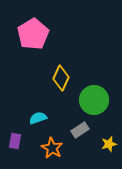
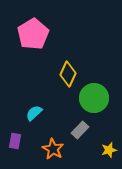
yellow diamond: moved 7 px right, 4 px up
green circle: moved 2 px up
cyan semicircle: moved 4 px left, 5 px up; rotated 24 degrees counterclockwise
gray rectangle: rotated 12 degrees counterclockwise
yellow star: moved 6 px down
orange star: moved 1 px right, 1 px down
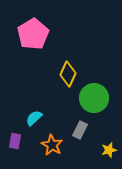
cyan semicircle: moved 5 px down
gray rectangle: rotated 18 degrees counterclockwise
orange star: moved 1 px left, 4 px up
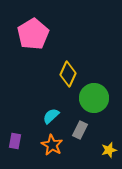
cyan semicircle: moved 17 px right, 2 px up
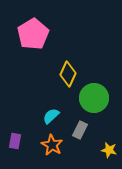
yellow star: rotated 28 degrees clockwise
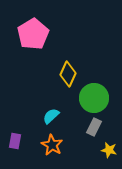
gray rectangle: moved 14 px right, 3 px up
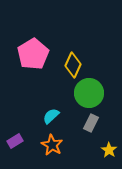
pink pentagon: moved 20 px down
yellow diamond: moved 5 px right, 9 px up
green circle: moved 5 px left, 5 px up
gray rectangle: moved 3 px left, 4 px up
purple rectangle: rotated 49 degrees clockwise
yellow star: rotated 21 degrees clockwise
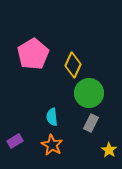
cyan semicircle: moved 1 px right, 1 px down; rotated 54 degrees counterclockwise
